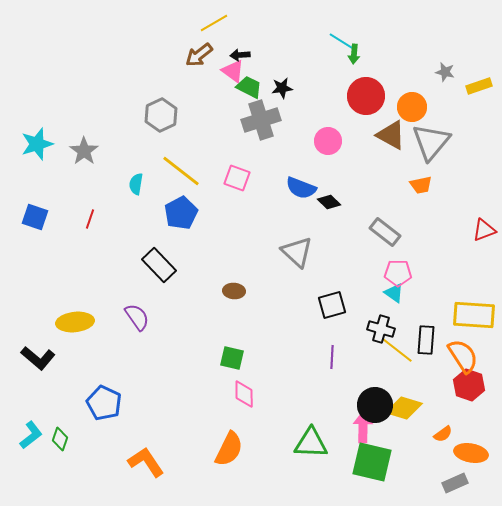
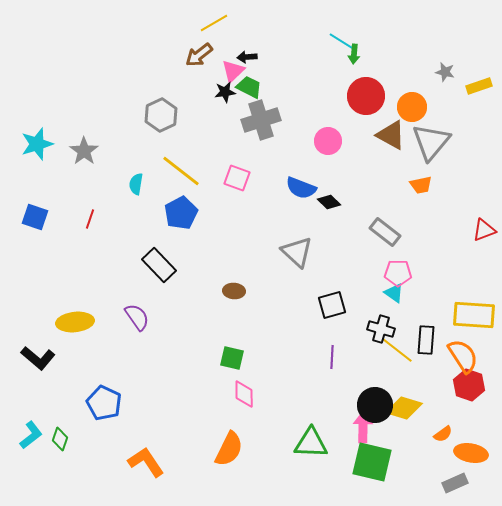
black arrow at (240, 55): moved 7 px right, 2 px down
pink triangle at (233, 71): rotated 40 degrees clockwise
black star at (282, 88): moved 57 px left, 4 px down
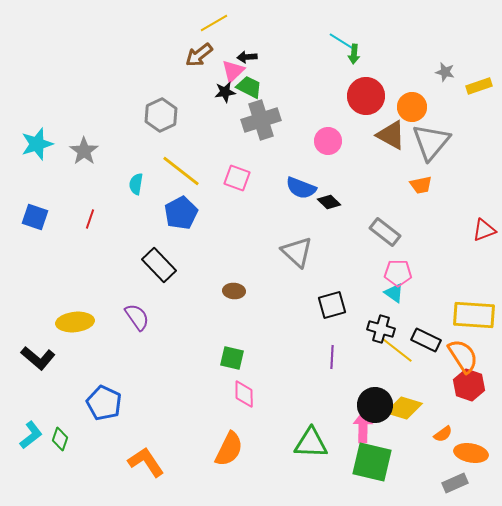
black rectangle at (426, 340): rotated 68 degrees counterclockwise
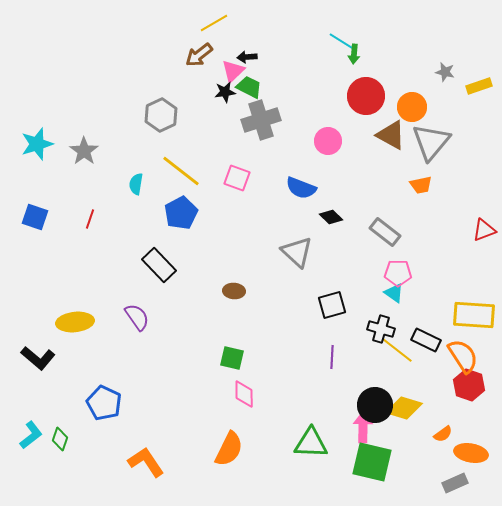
black diamond at (329, 202): moved 2 px right, 15 px down
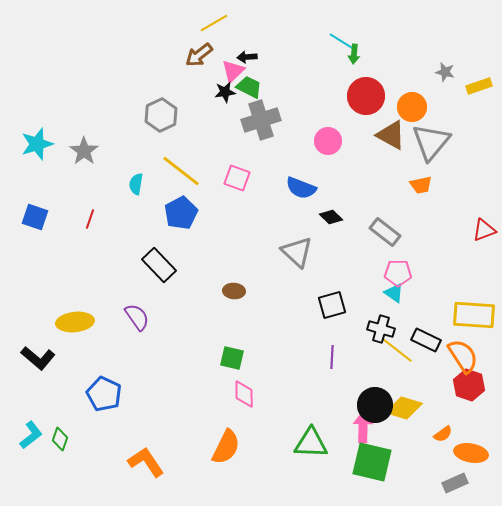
blue pentagon at (104, 403): moved 9 px up
orange semicircle at (229, 449): moved 3 px left, 2 px up
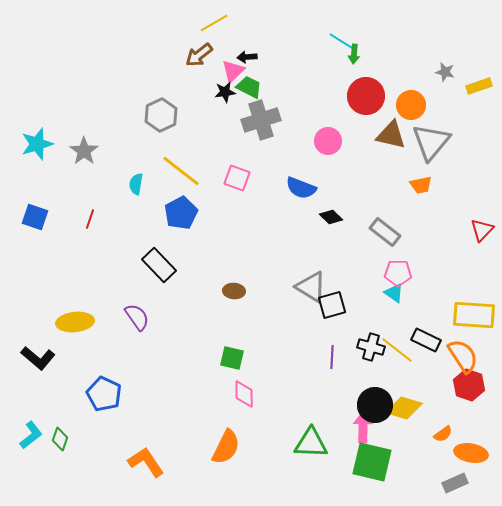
orange circle at (412, 107): moved 1 px left, 2 px up
brown triangle at (391, 135): rotated 16 degrees counterclockwise
red triangle at (484, 230): moved 2 px left; rotated 25 degrees counterclockwise
gray triangle at (297, 252): moved 14 px right, 35 px down; rotated 12 degrees counterclockwise
black cross at (381, 329): moved 10 px left, 18 px down
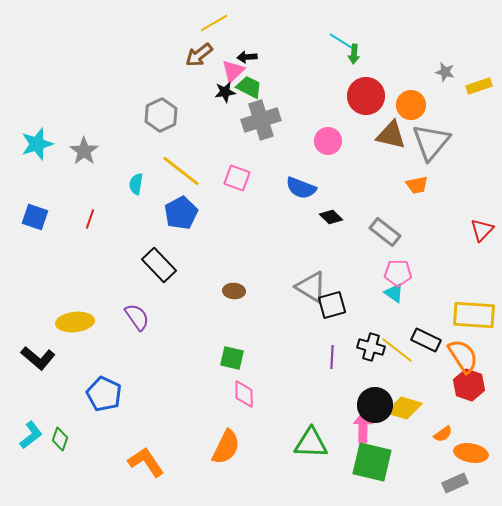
orange trapezoid at (421, 185): moved 4 px left
